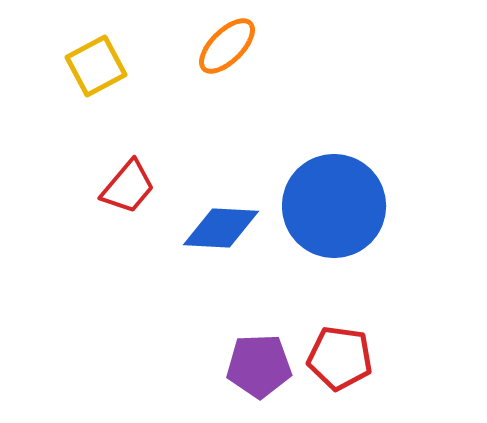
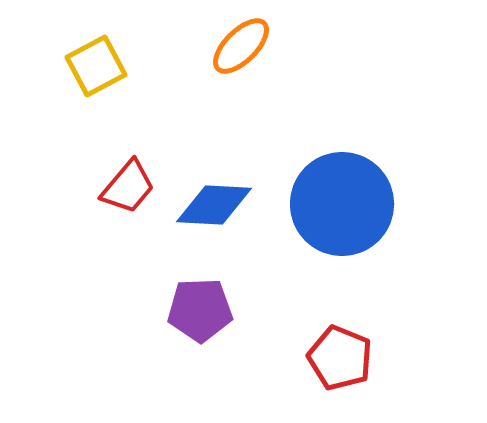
orange ellipse: moved 14 px right
blue circle: moved 8 px right, 2 px up
blue diamond: moved 7 px left, 23 px up
red pentagon: rotated 14 degrees clockwise
purple pentagon: moved 59 px left, 56 px up
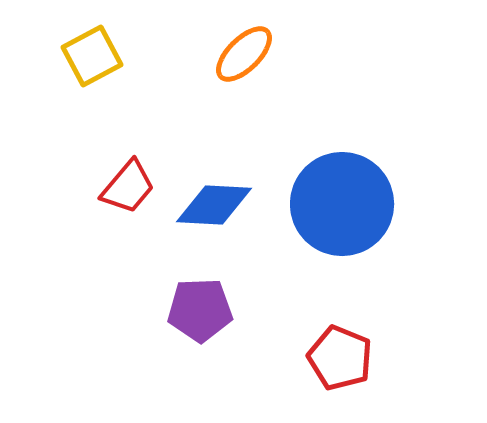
orange ellipse: moved 3 px right, 8 px down
yellow square: moved 4 px left, 10 px up
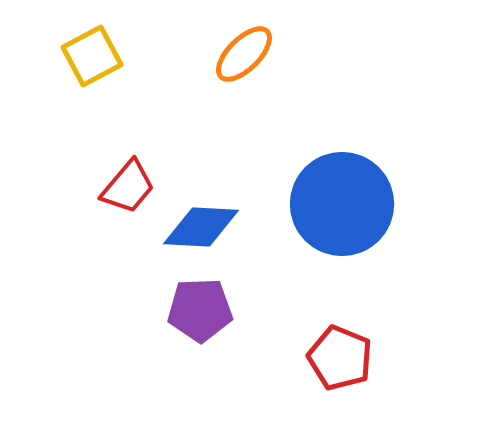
blue diamond: moved 13 px left, 22 px down
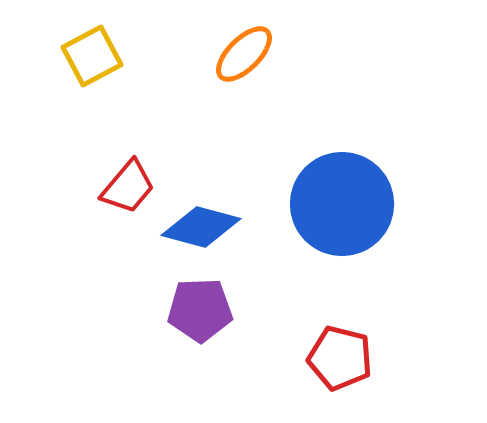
blue diamond: rotated 12 degrees clockwise
red pentagon: rotated 8 degrees counterclockwise
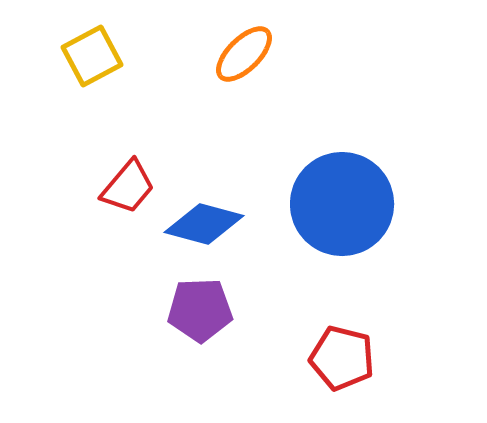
blue diamond: moved 3 px right, 3 px up
red pentagon: moved 2 px right
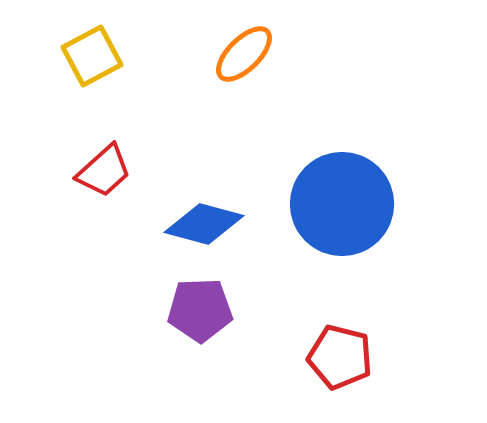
red trapezoid: moved 24 px left, 16 px up; rotated 8 degrees clockwise
red pentagon: moved 2 px left, 1 px up
